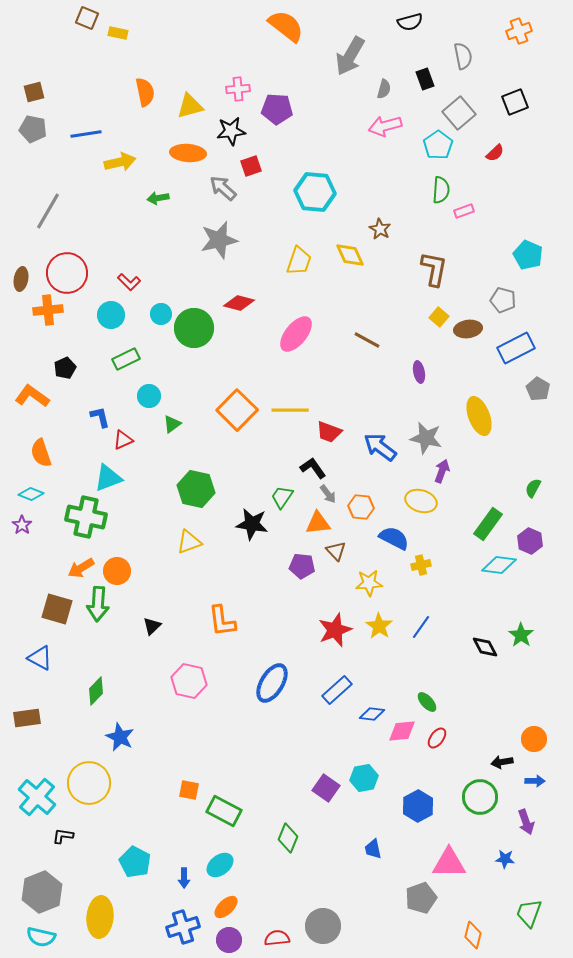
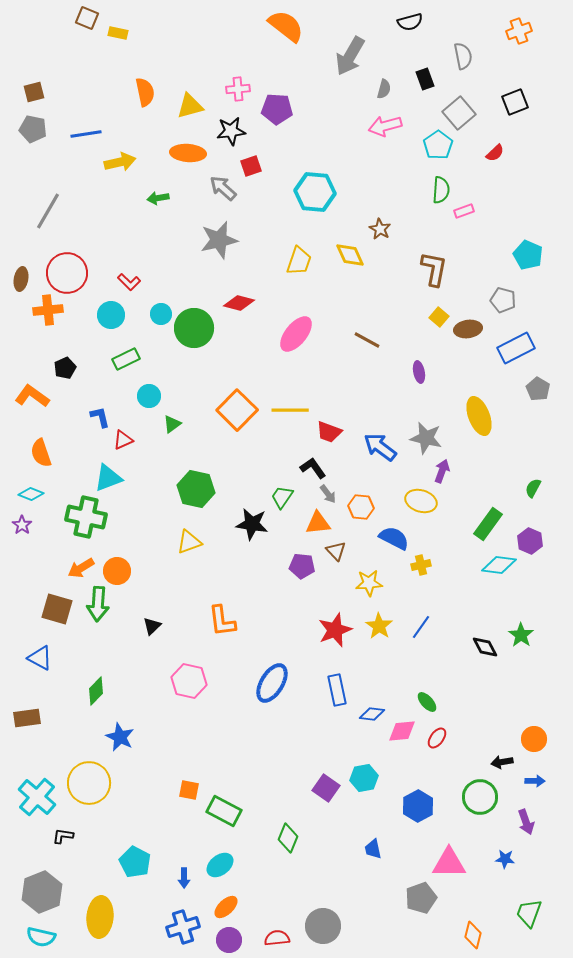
blue rectangle at (337, 690): rotated 60 degrees counterclockwise
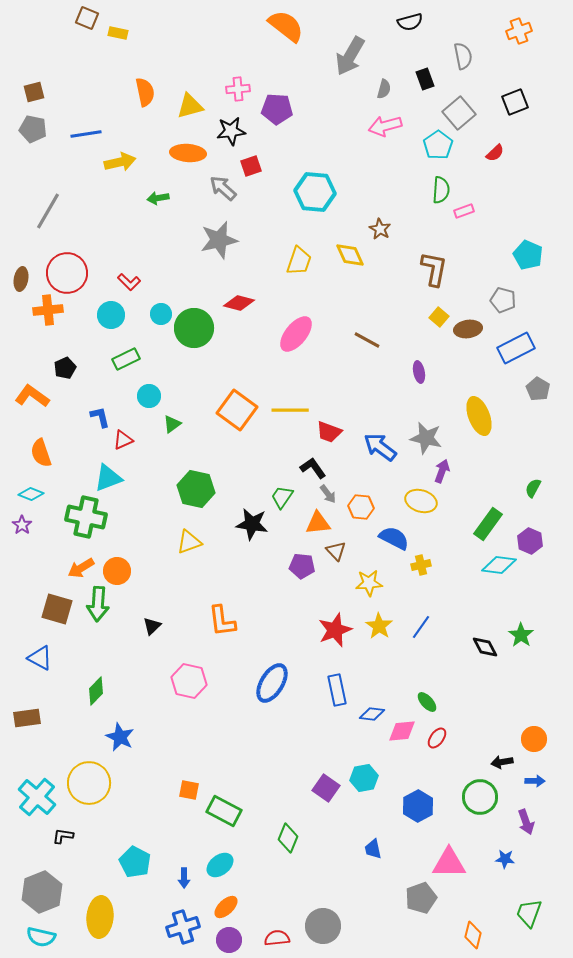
orange square at (237, 410): rotated 9 degrees counterclockwise
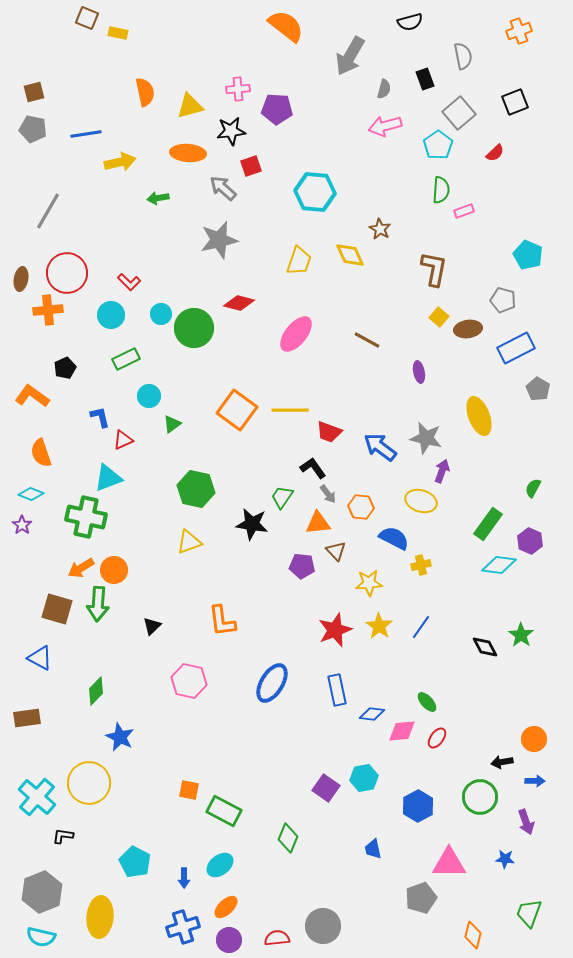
orange circle at (117, 571): moved 3 px left, 1 px up
